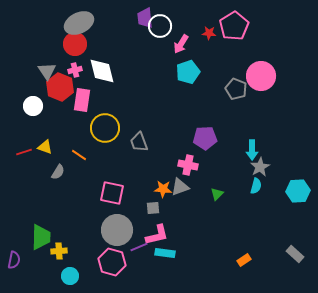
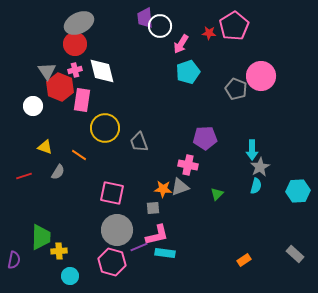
red line at (24, 152): moved 24 px down
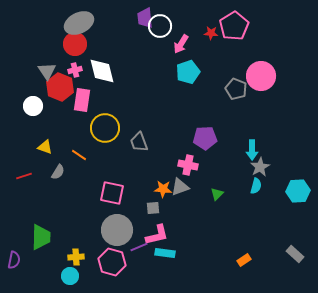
red star at (209, 33): moved 2 px right
yellow cross at (59, 251): moved 17 px right, 6 px down
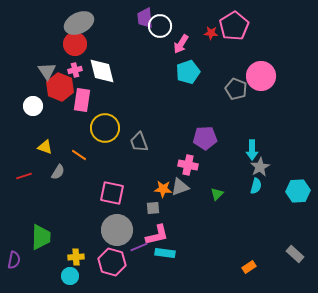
orange rectangle at (244, 260): moved 5 px right, 7 px down
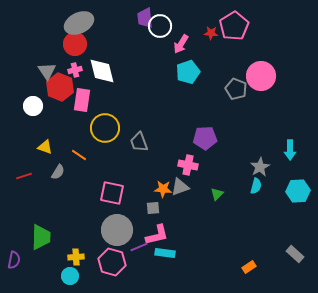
cyan arrow at (252, 150): moved 38 px right
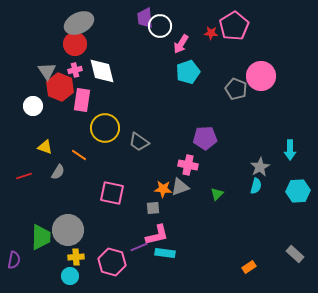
gray trapezoid at (139, 142): rotated 35 degrees counterclockwise
gray circle at (117, 230): moved 49 px left
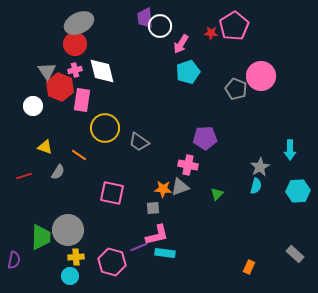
orange rectangle at (249, 267): rotated 32 degrees counterclockwise
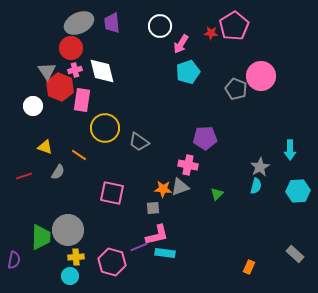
purple trapezoid at (145, 18): moved 33 px left, 5 px down
red circle at (75, 44): moved 4 px left, 4 px down
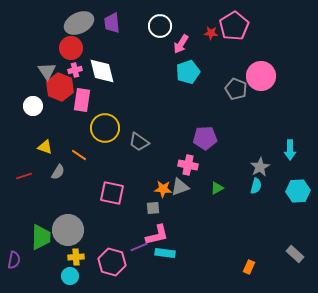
green triangle at (217, 194): moved 6 px up; rotated 16 degrees clockwise
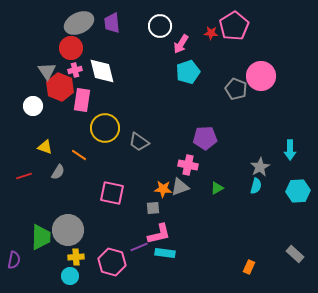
pink L-shape at (157, 235): moved 2 px right, 1 px up
